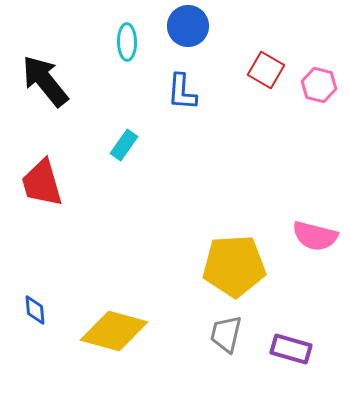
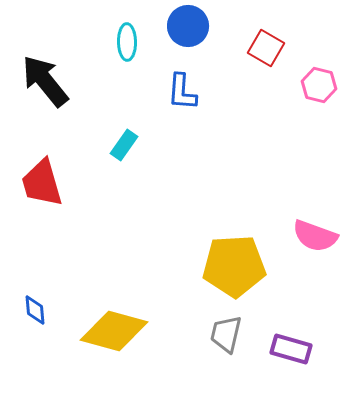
red square: moved 22 px up
pink semicircle: rotated 6 degrees clockwise
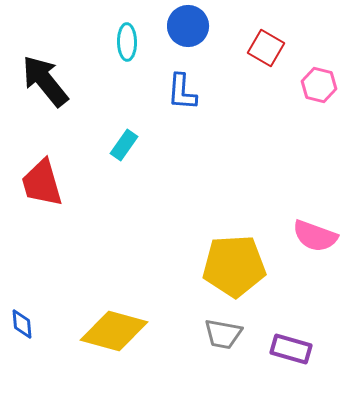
blue diamond: moved 13 px left, 14 px down
gray trapezoid: moved 3 px left; rotated 93 degrees counterclockwise
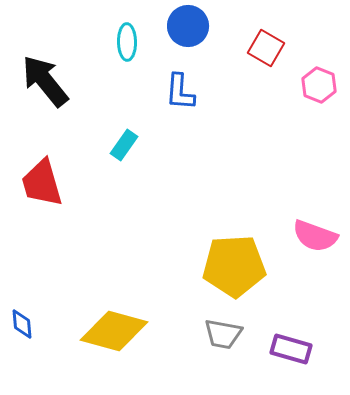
pink hexagon: rotated 8 degrees clockwise
blue L-shape: moved 2 px left
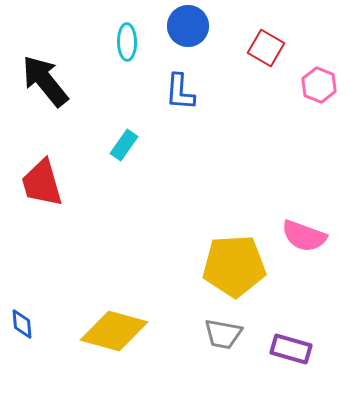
pink semicircle: moved 11 px left
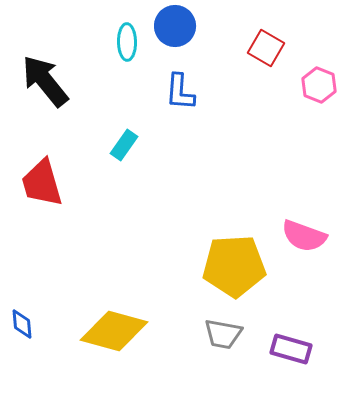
blue circle: moved 13 px left
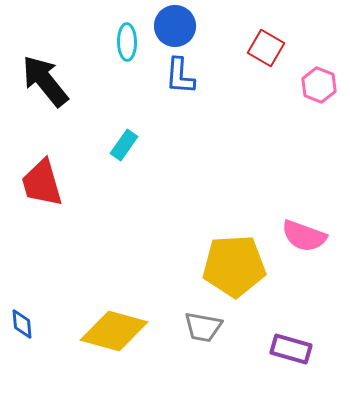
blue L-shape: moved 16 px up
gray trapezoid: moved 20 px left, 7 px up
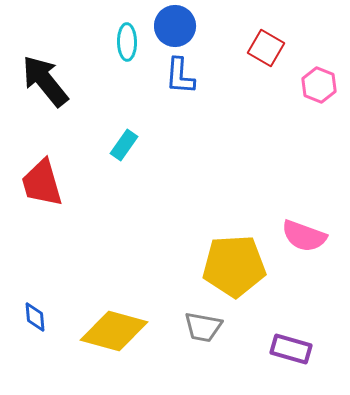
blue diamond: moved 13 px right, 7 px up
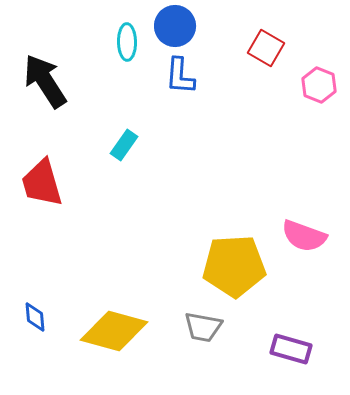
black arrow: rotated 6 degrees clockwise
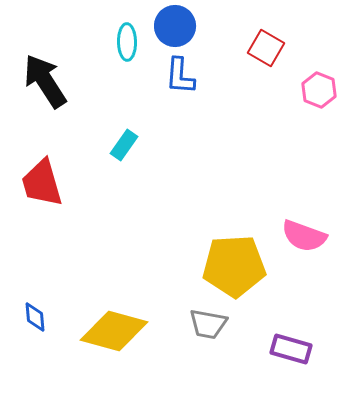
pink hexagon: moved 5 px down
gray trapezoid: moved 5 px right, 3 px up
